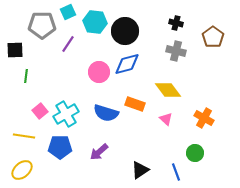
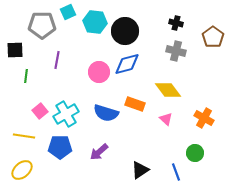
purple line: moved 11 px left, 16 px down; rotated 24 degrees counterclockwise
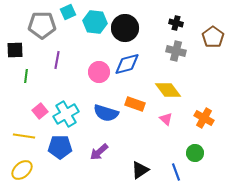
black circle: moved 3 px up
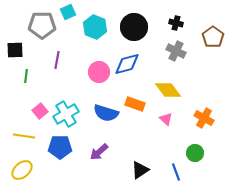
cyan hexagon: moved 5 px down; rotated 15 degrees clockwise
black circle: moved 9 px right, 1 px up
gray cross: rotated 12 degrees clockwise
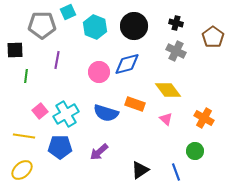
black circle: moved 1 px up
green circle: moved 2 px up
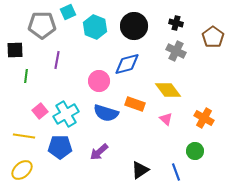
pink circle: moved 9 px down
